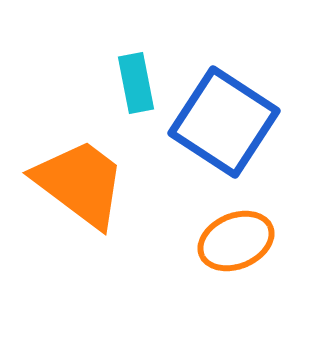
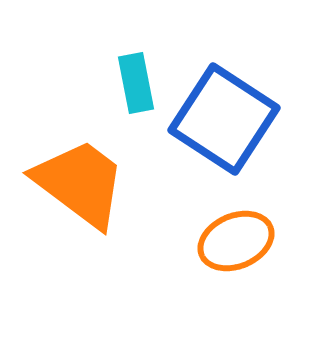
blue square: moved 3 px up
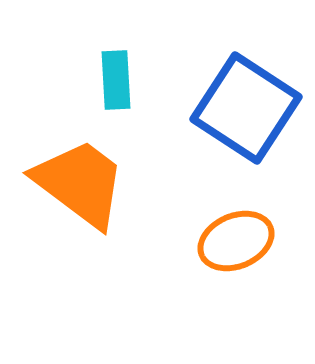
cyan rectangle: moved 20 px left, 3 px up; rotated 8 degrees clockwise
blue square: moved 22 px right, 11 px up
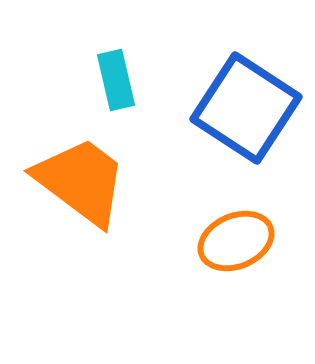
cyan rectangle: rotated 10 degrees counterclockwise
orange trapezoid: moved 1 px right, 2 px up
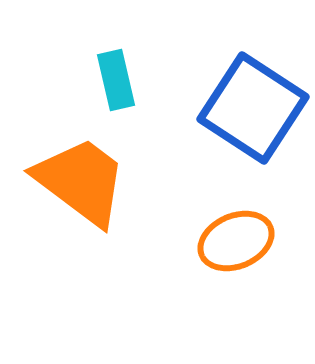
blue square: moved 7 px right
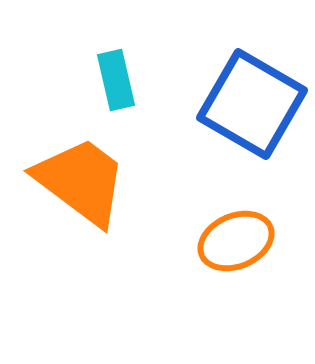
blue square: moved 1 px left, 4 px up; rotated 3 degrees counterclockwise
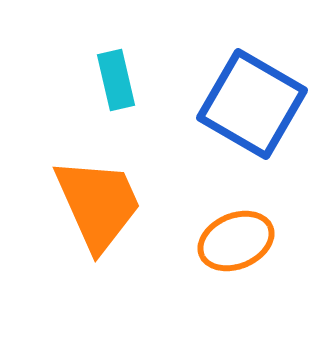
orange trapezoid: moved 17 px right, 23 px down; rotated 29 degrees clockwise
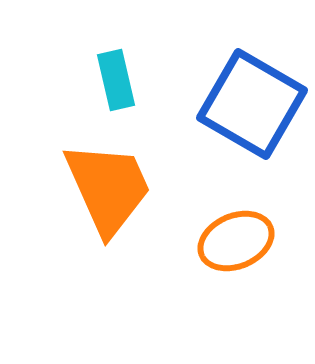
orange trapezoid: moved 10 px right, 16 px up
